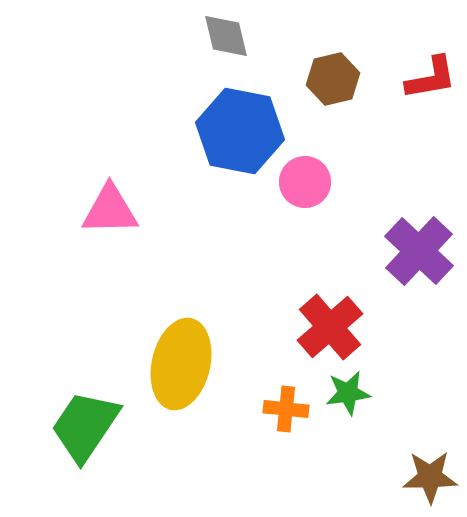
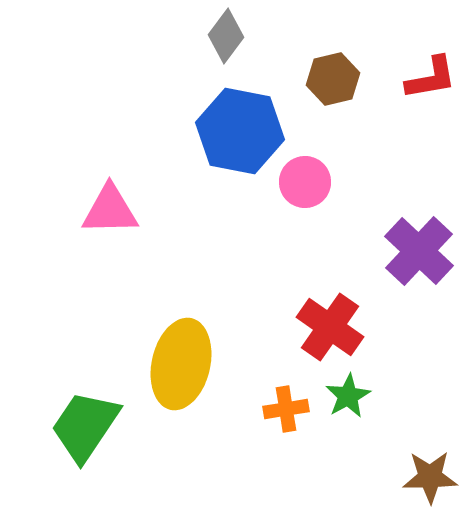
gray diamond: rotated 50 degrees clockwise
red cross: rotated 14 degrees counterclockwise
green star: moved 3 px down; rotated 21 degrees counterclockwise
orange cross: rotated 15 degrees counterclockwise
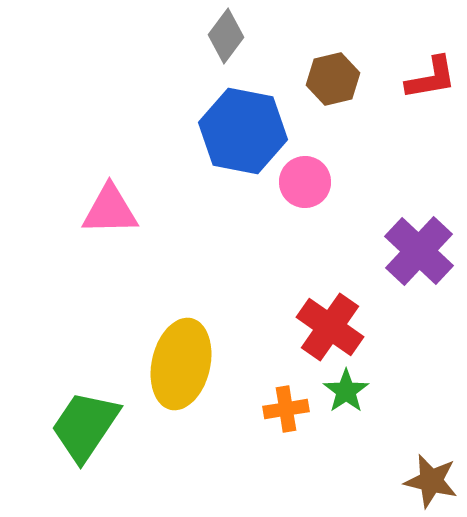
blue hexagon: moved 3 px right
green star: moved 2 px left, 5 px up; rotated 6 degrees counterclockwise
brown star: moved 1 px right, 4 px down; rotated 14 degrees clockwise
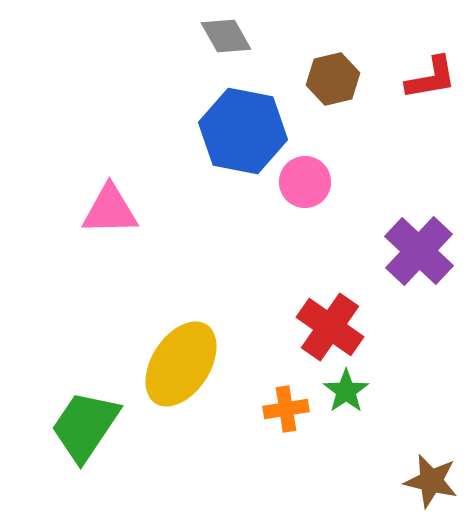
gray diamond: rotated 66 degrees counterclockwise
yellow ellipse: rotated 20 degrees clockwise
